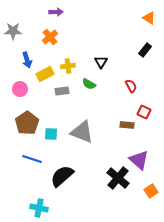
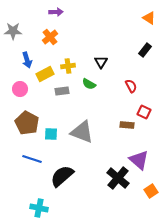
brown pentagon: rotated 10 degrees counterclockwise
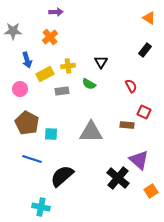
gray triangle: moved 9 px right; rotated 20 degrees counterclockwise
cyan cross: moved 2 px right, 1 px up
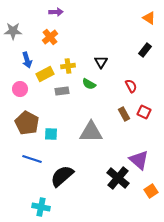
brown rectangle: moved 3 px left, 11 px up; rotated 56 degrees clockwise
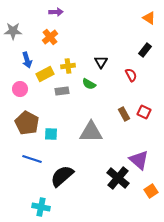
red semicircle: moved 11 px up
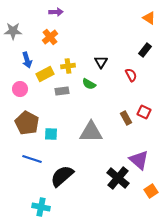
brown rectangle: moved 2 px right, 4 px down
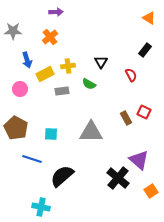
brown pentagon: moved 11 px left, 5 px down
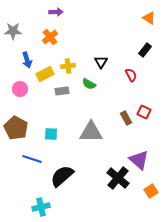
cyan cross: rotated 24 degrees counterclockwise
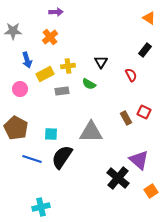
black semicircle: moved 19 px up; rotated 15 degrees counterclockwise
